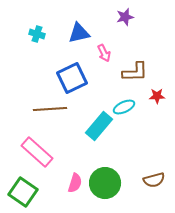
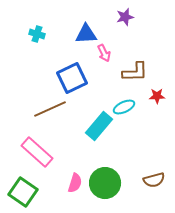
blue triangle: moved 7 px right, 1 px down; rotated 10 degrees clockwise
brown line: rotated 20 degrees counterclockwise
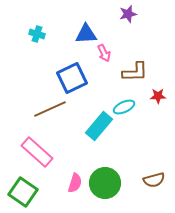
purple star: moved 3 px right, 3 px up
red star: moved 1 px right
